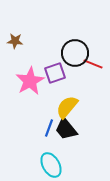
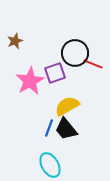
brown star: rotated 28 degrees counterclockwise
yellow semicircle: moved 1 px up; rotated 20 degrees clockwise
cyan ellipse: moved 1 px left
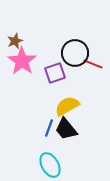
pink star: moved 8 px left, 20 px up; rotated 8 degrees counterclockwise
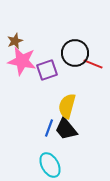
pink star: rotated 24 degrees counterclockwise
purple square: moved 8 px left, 3 px up
yellow semicircle: rotated 45 degrees counterclockwise
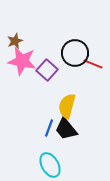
purple square: rotated 30 degrees counterclockwise
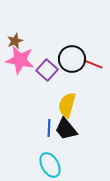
black circle: moved 3 px left, 6 px down
pink star: moved 2 px left, 1 px up
yellow semicircle: moved 1 px up
blue line: rotated 18 degrees counterclockwise
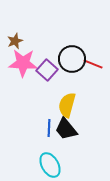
pink star: moved 3 px right, 3 px down; rotated 8 degrees counterclockwise
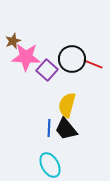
brown star: moved 2 px left
pink star: moved 3 px right, 6 px up
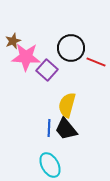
black circle: moved 1 px left, 11 px up
red line: moved 3 px right, 2 px up
